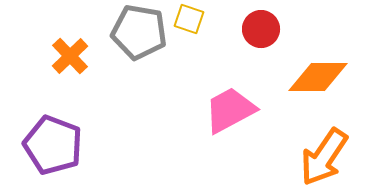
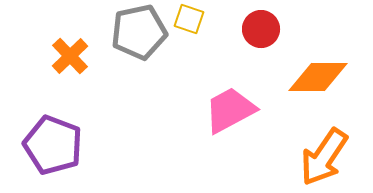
gray pentagon: rotated 22 degrees counterclockwise
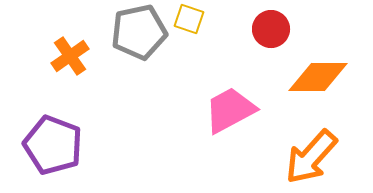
red circle: moved 10 px right
orange cross: rotated 9 degrees clockwise
orange arrow: moved 13 px left; rotated 8 degrees clockwise
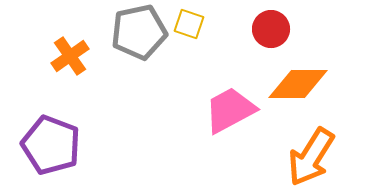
yellow square: moved 5 px down
orange diamond: moved 20 px left, 7 px down
purple pentagon: moved 2 px left
orange arrow: rotated 10 degrees counterclockwise
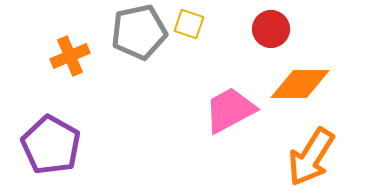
orange cross: rotated 12 degrees clockwise
orange diamond: moved 2 px right
purple pentagon: rotated 8 degrees clockwise
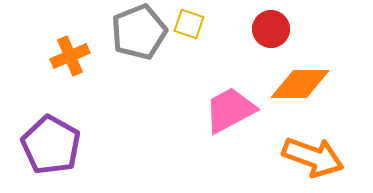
gray pentagon: rotated 10 degrees counterclockwise
orange arrow: moved 2 px right; rotated 102 degrees counterclockwise
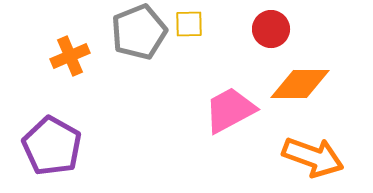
yellow square: rotated 20 degrees counterclockwise
purple pentagon: moved 1 px right, 1 px down
